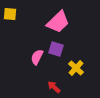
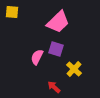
yellow square: moved 2 px right, 2 px up
yellow cross: moved 2 px left, 1 px down
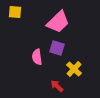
yellow square: moved 3 px right
purple square: moved 1 px right, 1 px up
pink semicircle: rotated 35 degrees counterclockwise
red arrow: moved 3 px right, 1 px up
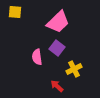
purple square: rotated 21 degrees clockwise
yellow cross: rotated 21 degrees clockwise
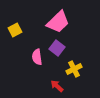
yellow square: moved 18 px down; rotated 32 degrees counterclockwise
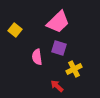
yellow square: rotated 24 degrees counterclockwise
purple square: moved 2 px right; rotated 21 degrees counterclockwise
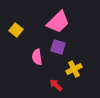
yellow square: moved 1 px right
purple square: moved 1 px left, 1 px up
red arrow: moved 1 px left, 1 px up
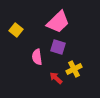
red arrow: moved 7 px up
